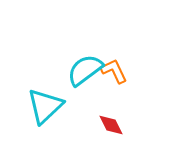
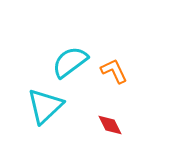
cyan semicircle: moved 15 px left, 8 px up
red diamond: moved 1 px left
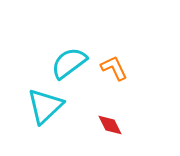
cyan semicircle: moved 1 px left, 1 px down
orange L-shape: moved 3 px up
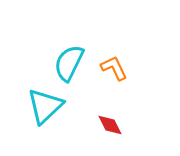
cyan semicircle: rotated 27 degrees counterclockwise
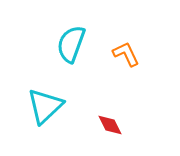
cyan semicircle: moved 2 px right, 19 px up; rotated 6 degrees counterclockwise
orange L-shape: moved 12 px right, 14 px up
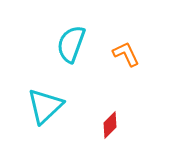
red diamond: rotated 72 degrees clockwise
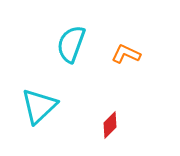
orange L-shape: rotated 40 degrees counterclockwise
cyan triangle: moved 6 px left
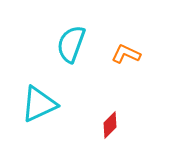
cyan triangle: moved 2 px up; rotated 18 degrees clockwise
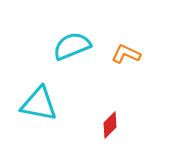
cyan semicircle: moved 1 px right, 2 px down; rotated 48 degrees clockwise
cyan triangle: rotated 36 degrees clockwise
